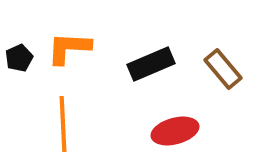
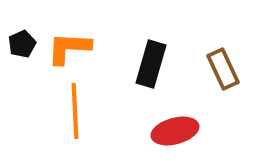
black pentagon: moved 3 px right, 14 px up
black rectangle: rotated 51 degrees counterclockwise
brown rectangle: rotated 15 degrees clockwise
orange line: moved 12 px right, 13 px up
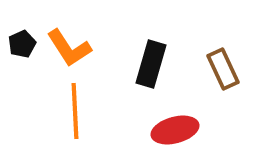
orange L-shape: rotated 126 degrees counterclockwise
red ellipse: moved 1 px up
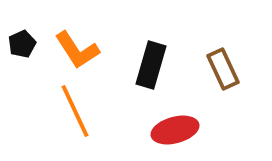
orange L-shape: moved 8 px right, 2 px down
black rectangle: moved 1 px down
orange line: rotated 22 degrees counterclockwise
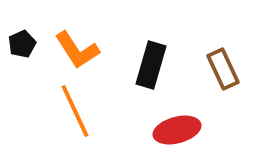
red ellipse: moved 2 px right
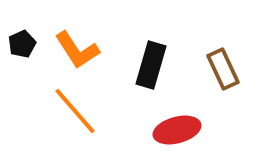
orange line: rotated 16 degrees counterclockwise
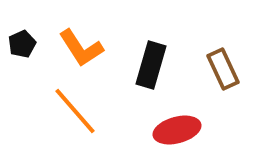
orange L-shape: moved 4 px right, 2 px up
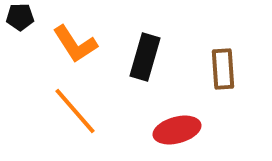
black pentagon: moved 2 px left, 27 px up; rotated 24 degrees clockwise
orange L-shape: moved 6 px left, 4 px up
black rectangle: moved 6 px left, 8 px up
brown rectangle: rotated 21 degrees clockwise
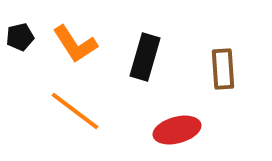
black pentagon: moved 20 px down; rotated 12 degrees counterclockwise
orange line: rotated 12 degrees counterclockwise
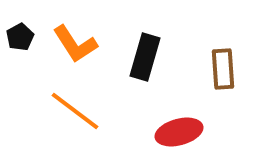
black pentagon: rotated 16 degrees counterclockwise
red ellipse: moved 2 px right, 2 px down
